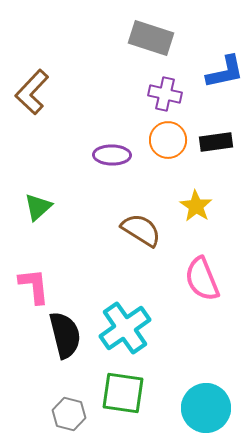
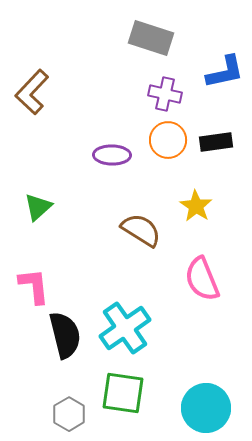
gray hexagon: rotated 16 degrees clockwise
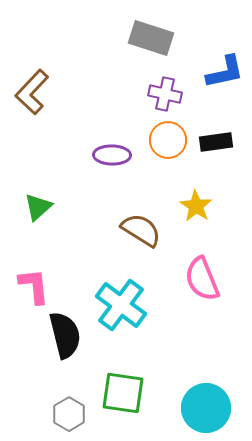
cyan cross: moved 4 px left, 23 px up; rotated 18 degrees counterclockwise
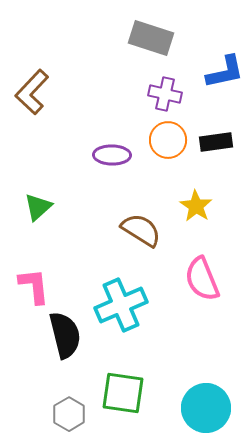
cyan cross: rotated 30 degrees clockwise
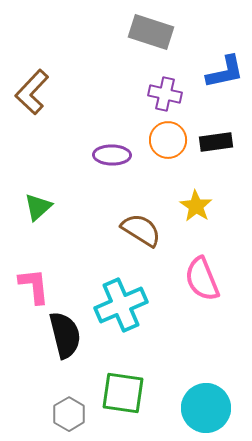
gray rectangle: moved 6 px up
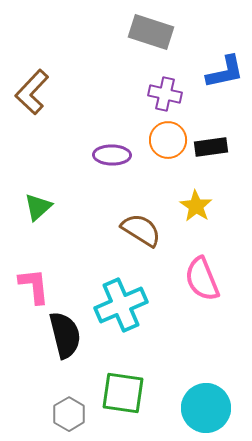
black rectangle: moved 5 px left, 5 px down
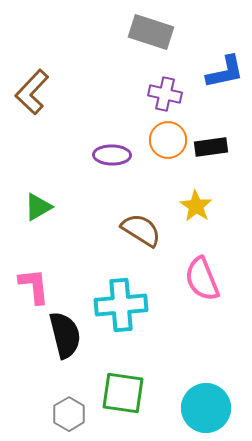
green triangle: rotated 12 degrees clockwise
cyan cross: rotated 18 degrees clockwise
